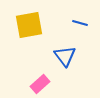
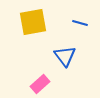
yellow square: moved 4 px right, 3 px up
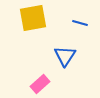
yellow square: moved 4 px up
blue triangle: rotated 10 degrees clockwise
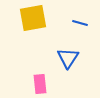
blue triangle: moved 3 px right, 2 px down
pink rectangle: rotated 54 degrees counterclockwise
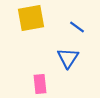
yellow square: moved 2 px left
blue line: moved 3 px left, 4 px down; rotated 21 degrees clockwise
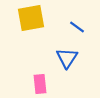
blue triangle: moved 1 px left
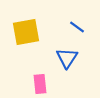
yellow square: moved 5 px left, 14 px down
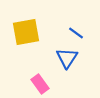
blue line: moved 1 px left, 6 px down
pink rectangle: rotated 30 degrees counterclockwise
